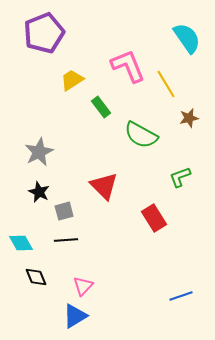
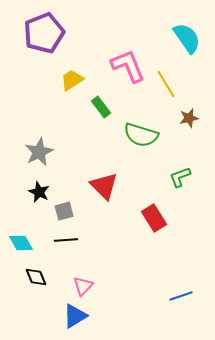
green semicircle: rotated 12 degrees counterclockwise
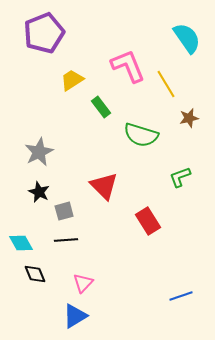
red rectangle: moved 6 px left, 3 px down
black diamond: moved 1 px left, 3 px up
pink triangle: moved 3 px up
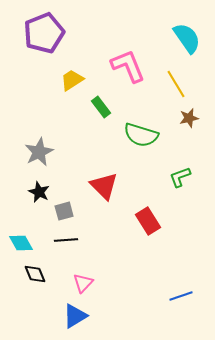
yellow line: moved 10 px right
